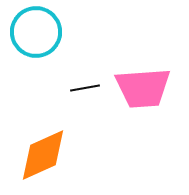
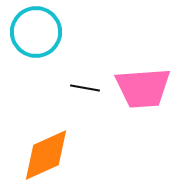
black line: rotated 20 degrees clockwise
orange diamond: moved 3 px right
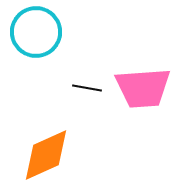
black line: moved 2 px right
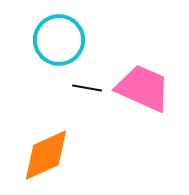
cyan circle: moved 23 px right, 8 px down
pink trapezoid: rotated 152 degrees counterclockwise
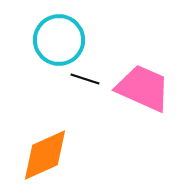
black line: moved 2 px left, 9 px up; rotated 8 degrees clockwise
orange diamond: moved 1 px left
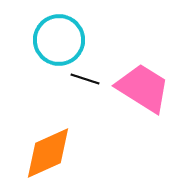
pink trapezoid: rotated 8 degrees clockwise
orange diamond: moved 3 px right, 2 px up
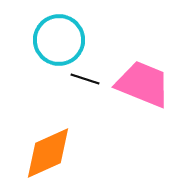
pink trapezoid: moved 4 px up; rotated 10 degrees counterclockwise
